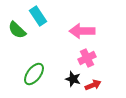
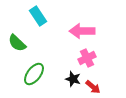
green semicircle: moved 13 px down
red arrow: moved 2 px down; rotated 63 degrees clockwise
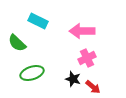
cyan rectangle: moved 5 px down; rotated 30 degrees counterclockwise
green ellipse: moved 2 px left, 1 px up; rotated 35 degrees clockwise
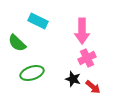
pink arrow: rotated 90 degrees counterclockwise
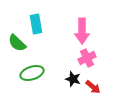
cyan rectangle: moved 2 px left, 3 px down; rotated 54 degrees clockwise
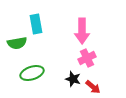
green semicircle: rotated 54 degrees counterclockwise
